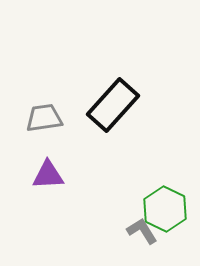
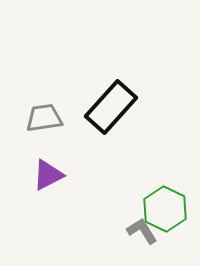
black rectangle: moved 2 px left, 2 px down
purple triangle: rotated 24 degrees counterclockwise
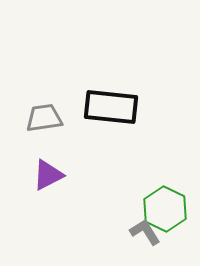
black rectangle: rotated 54 degrees clockwise
gray L-shape: moved 3 px right, 1 px down
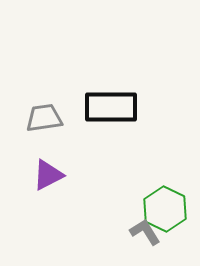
black rectangle: rotated 6 degrees counterclockwise
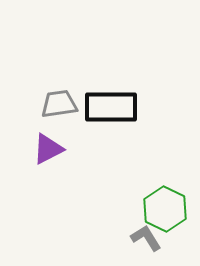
gray trapezoid: moved 15 px right, 14 px up
purple triangle: moved 26 px up
gray L-shape: moved 1 px right, 6 px down
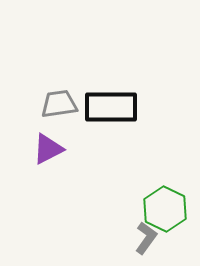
gray L-shape: rotated 68 degrees clockwise
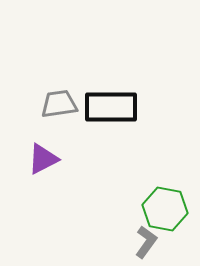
purple triangle: moved 5 px left, 10 px down
green hexagon: rotated 15 degrees counterclockwise
gray L-shape: moved 4 px down
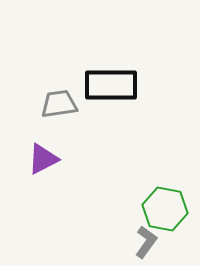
black rectangle: moved 22 px up
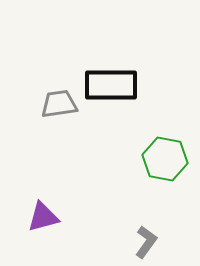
purple triangle: moved 58 px down; rotated 12 degrees clockwise
green hexagon: moved 50 px up
